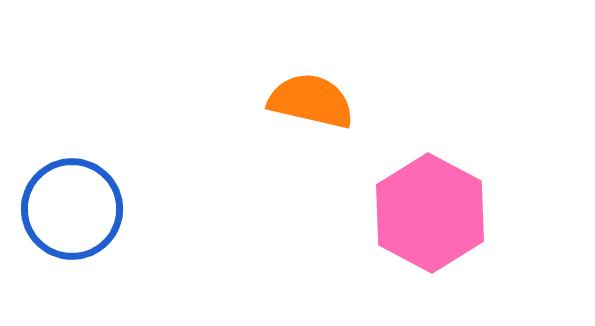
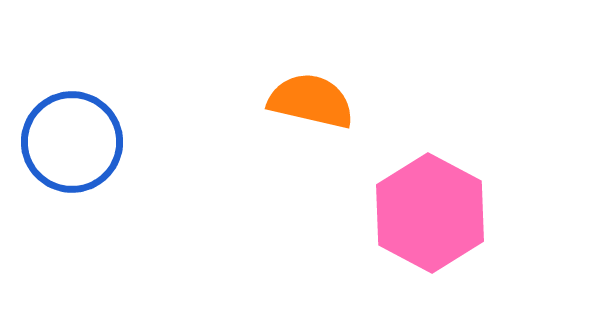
blue circle: moved 67 px up
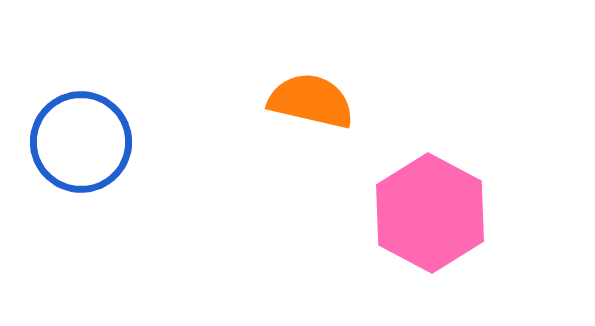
blue circle: moved 9 px right
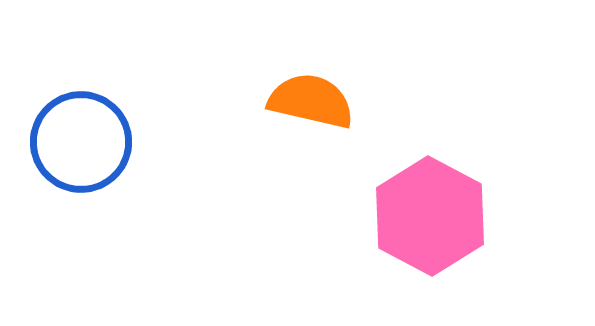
pink hexagon: moved 3 px down
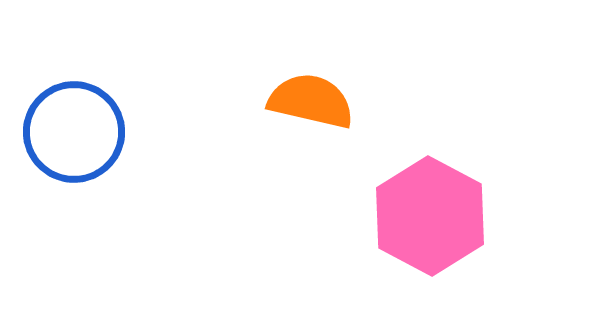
blue circle: moved 7 px left, 10 px up
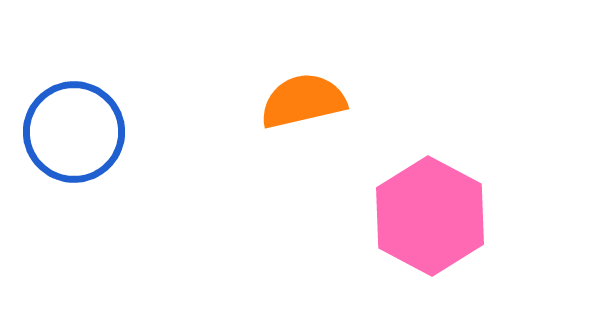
orange semicircle: moved 8 px left; rotated 26 degrees counterclockwise
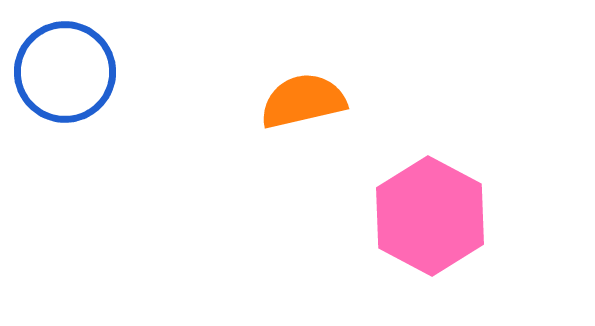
blue circle: moved 9 px left, 60 px up
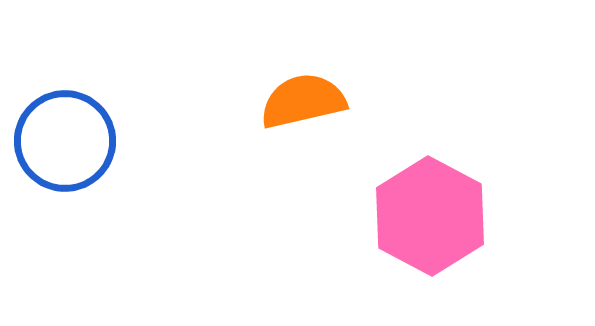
blue circle: moved 69 px down
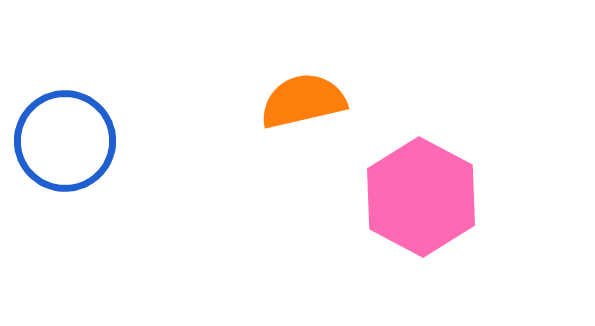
pink hexagon: moved 9 px left, 19 px up
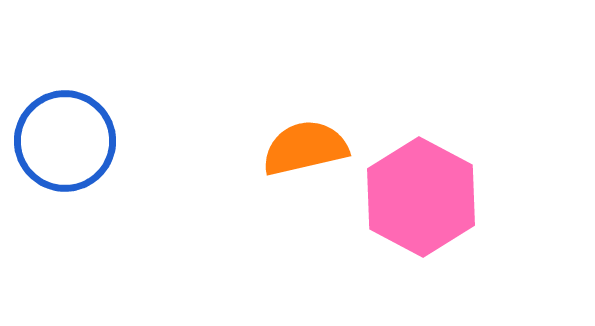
orange semicircle: moved 2 px right, 47 px down
